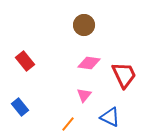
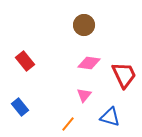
blue triangle: rotated 10 degrees counterclockwise
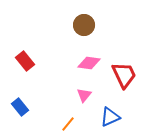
blue triangle: rotated 40 degrees counterclockwise
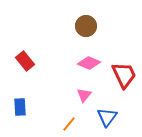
brown circle: moved 2 px right, 1 px down
pink diamond: rotated 15 degrees clockwise
blue rectangle: rotated 36 degrees clockwise
blue triangle: moved 3 px left; rotated 30 degrees counterclockwise
orange line: moved 1 px right
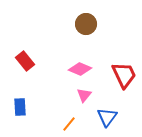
brown circle: moved 2 px up
pink diamond: moved 9 px left, 6 px down
